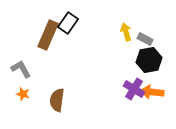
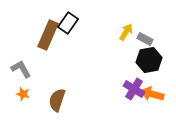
yellow arrow: rotated 48 degrees clockwise
orange arrow: moved 2 px down; rotated 10 degrees clockwise
brown semicircle: rotated 10 degrees clockwise
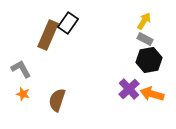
yellow arrow: moved 18 px right, 11 px up
purple cross: moved 5 px left; rotated 15 degrees clockwise
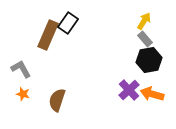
gray rectangle: rotated 21 degrees clockwise
purple cross: moved 1 px down
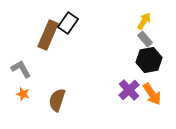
orange arrow: rotated 140 degrees counterclockwise
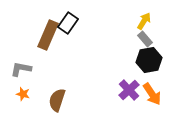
gray L-shape: rotated 50 degrees counterclockwise
